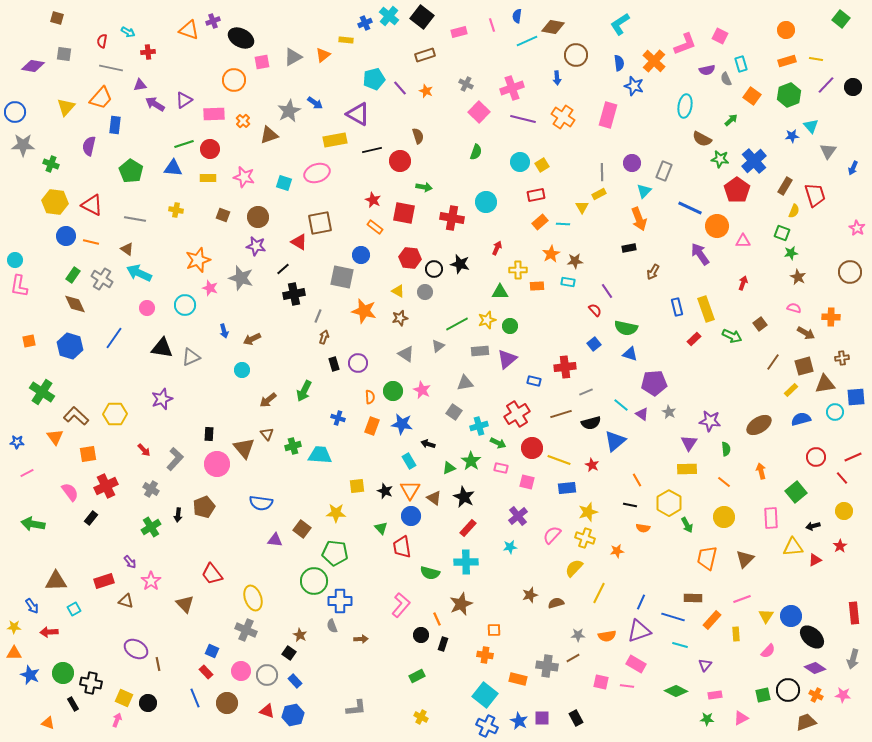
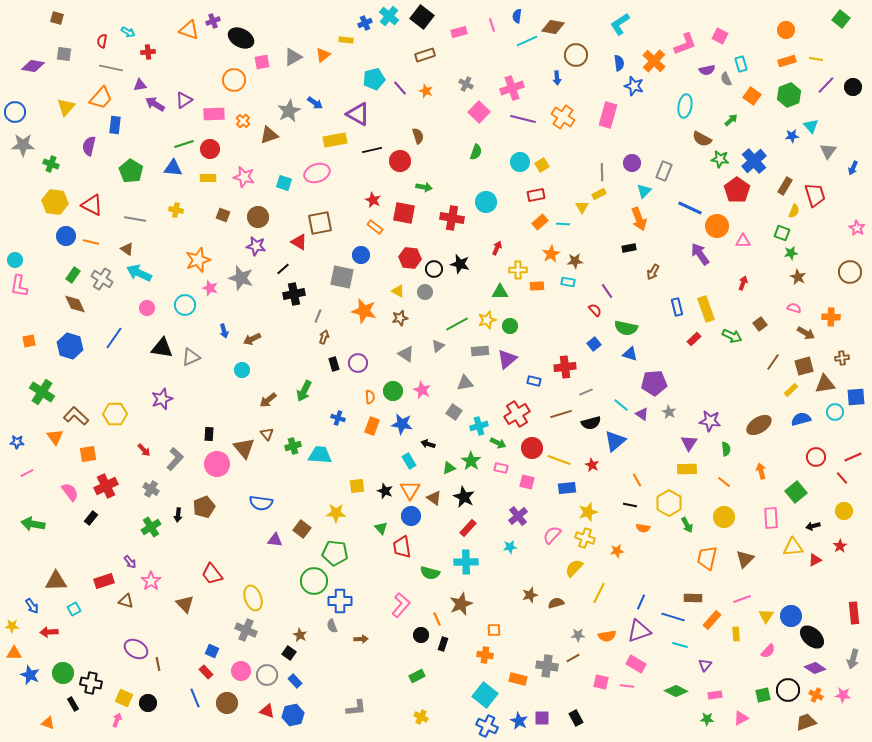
yellow star at (14, 627): moved 2 px left, 1 px up
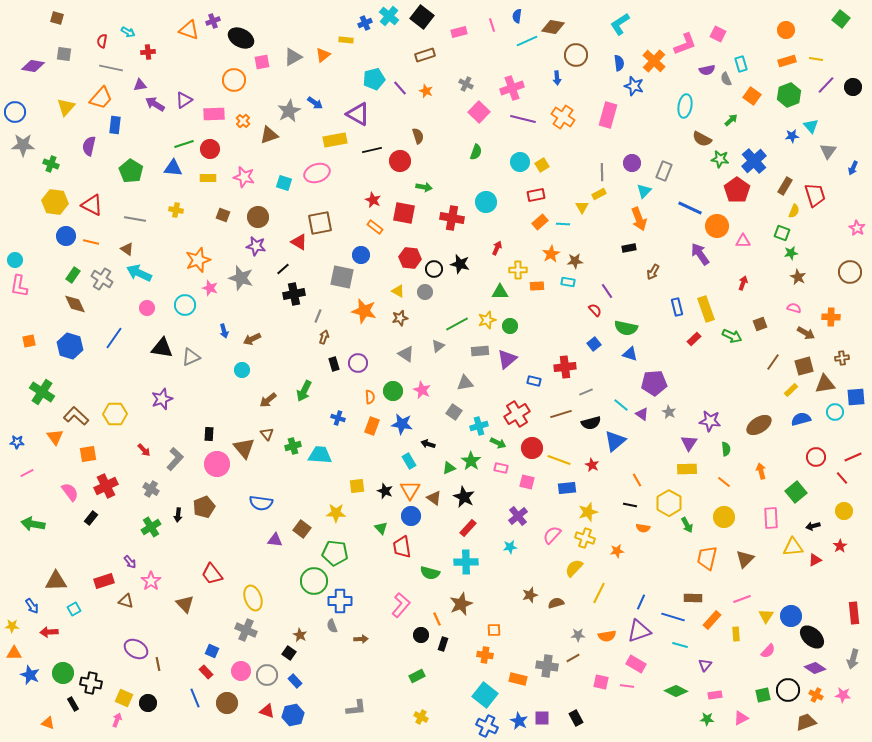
pink square at (720, 36): moved 2 px left, 2 px up
brown square at (760, 324): rotated 16 degrees clockwise
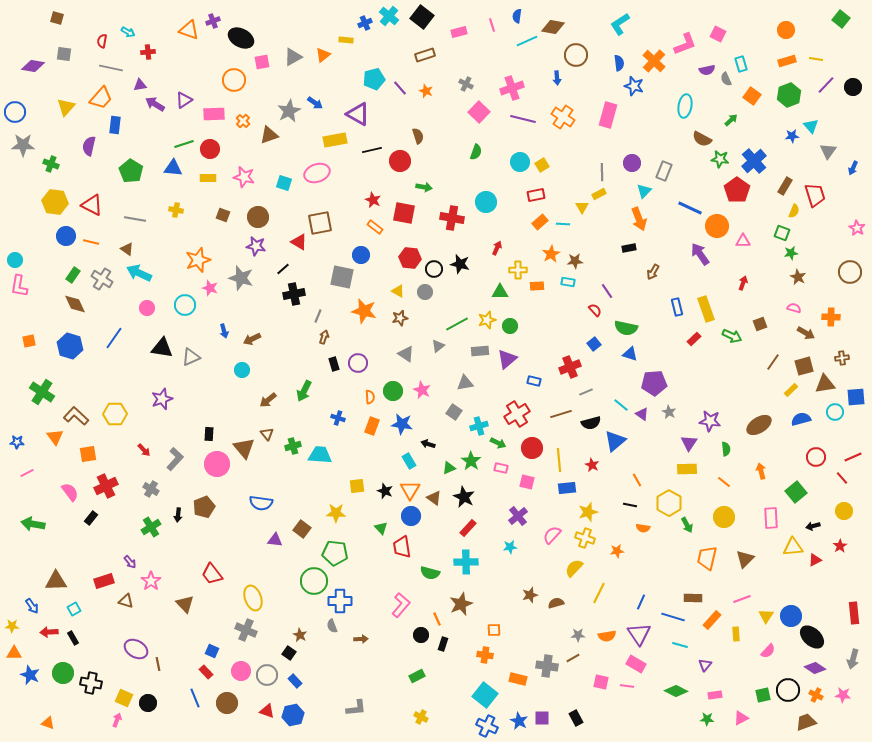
red cross at (565, 367): moved 5 px right; rotated 15 degrees counterclockwise
yellow line at (559, 460): rotated 65 degrees clockwise
purple triangle at (639, 631): moved 3 px down; rotated 45 degrees counterclockwise
black rectangle at (73, 704): moved 66 px up
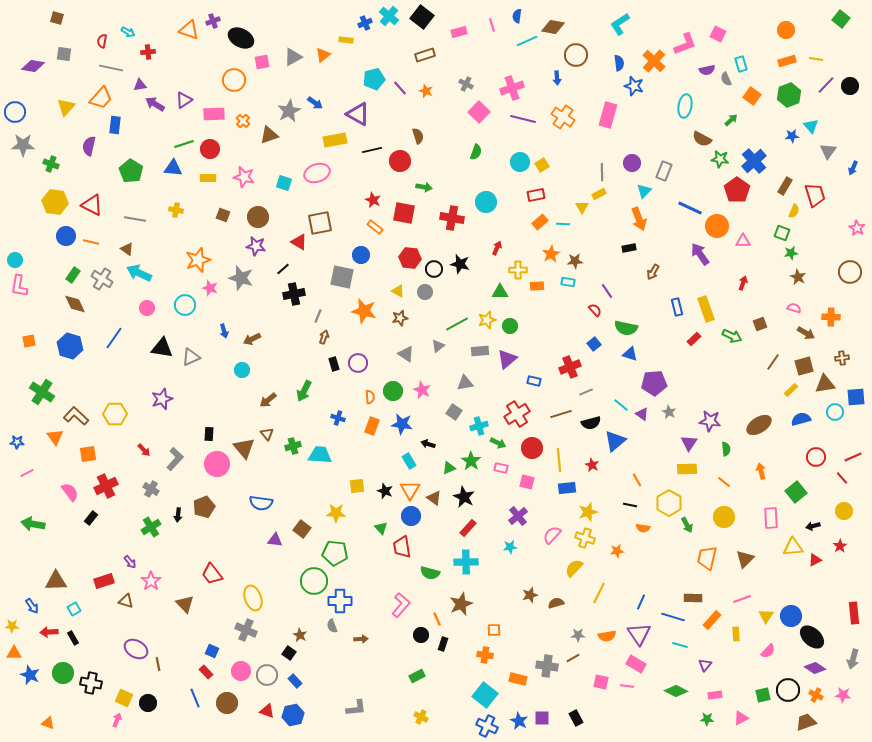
black circle at (853, 87): moved 3 px left, 1 px up
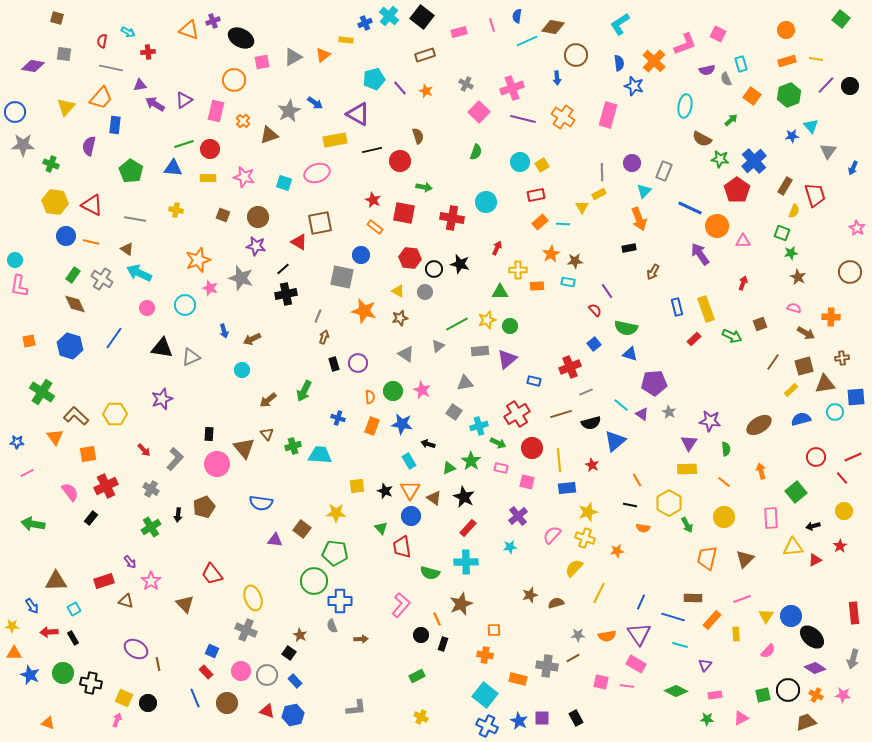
pink rectangle at (214, 114): moved 2 px right, 3 px up; rotated 75 degrees counterclockwise
black cross at (294, 294): moved 8 px left
